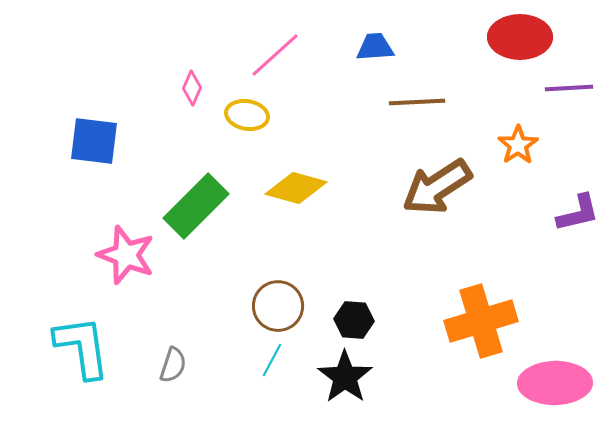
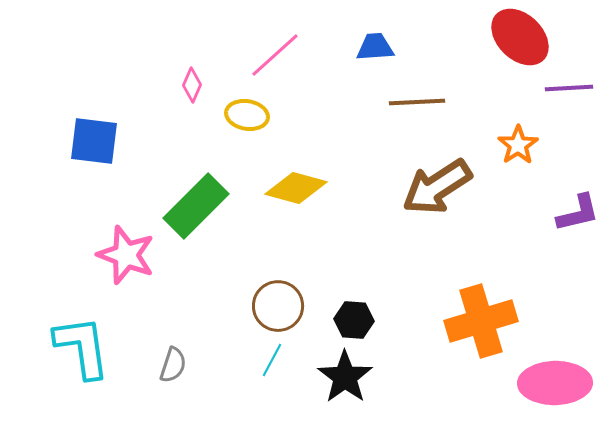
red ellipse: rotated 44 degrees clockwise
pink diamond: moved 3 px up
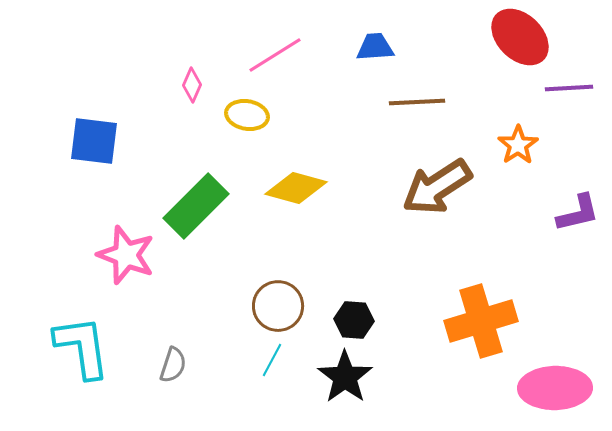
pink line: rotated 10 degrees clockwise
pink ellipse: moved 5 px down
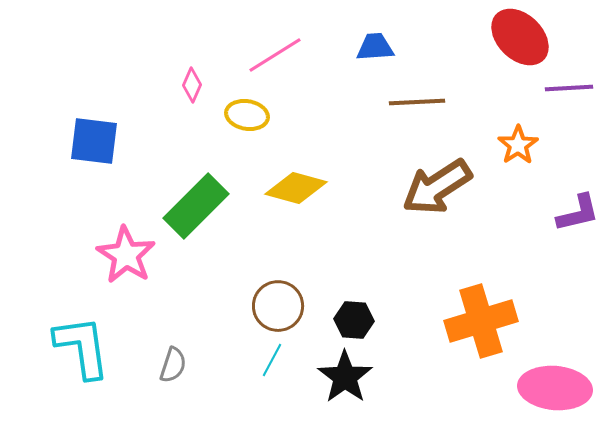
pink star: rotated 12 degrees clockwise
pink ellipse: rotated 6 degrees clockwise
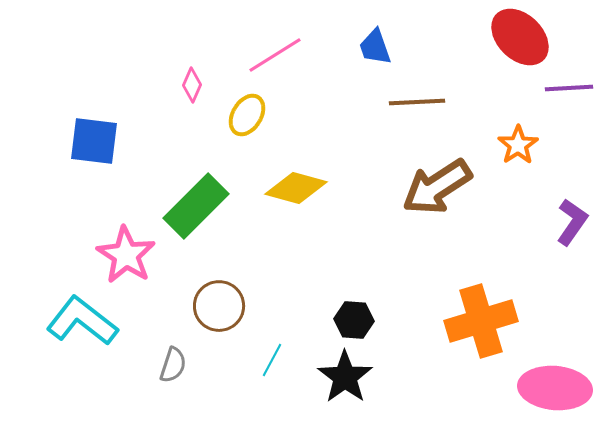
blue trapezoid: rotated 105 degrees counterclockwise
yellow ellipse: rotated 69 degrees counterclockwise
purple L-shape: moved 6 px left, 9 px down; rotated 42 degrees counterclockwise
brown circle: moved 59 px left
cyan L-shape: moved 26 px up; rotated 44 degrees counterclockwise
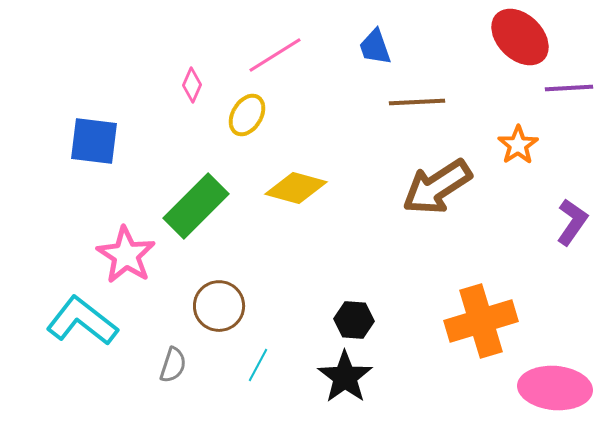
cyan line: moved 14 px left, 5 px down
